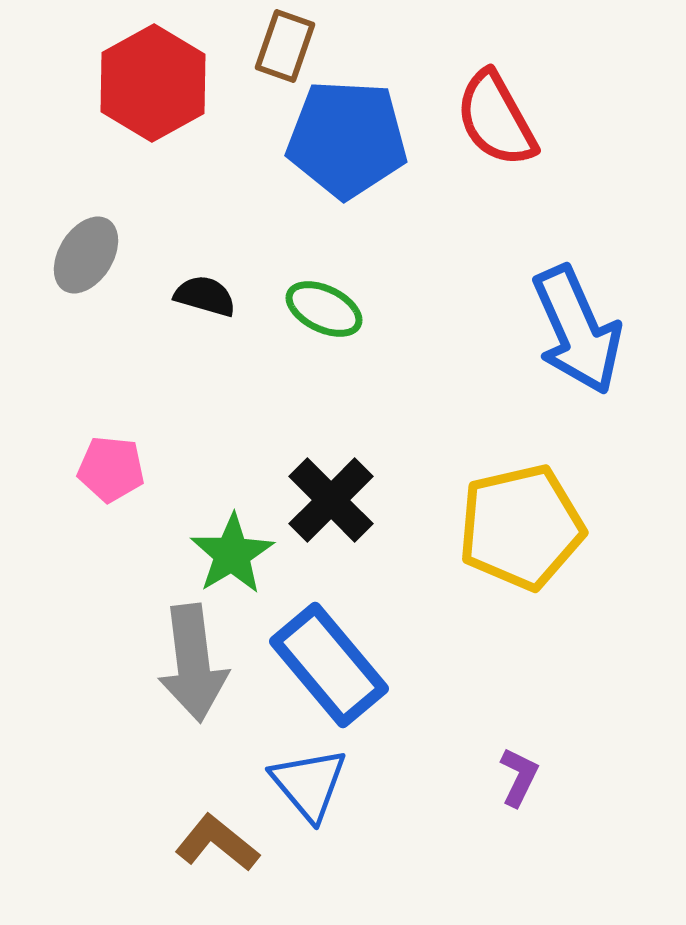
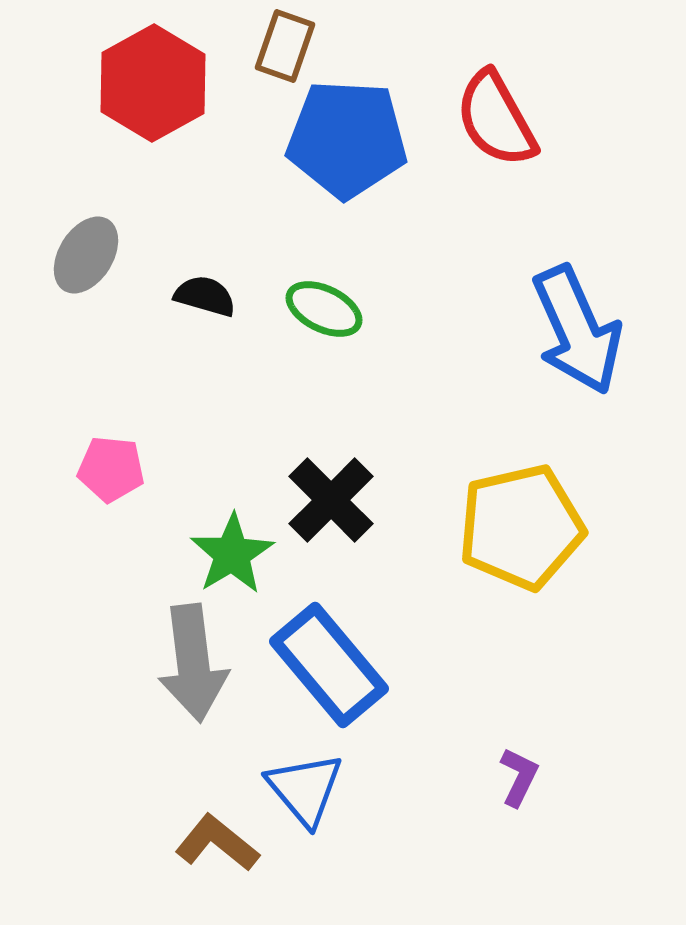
blue triangle: moved 4 px left, 5 px down
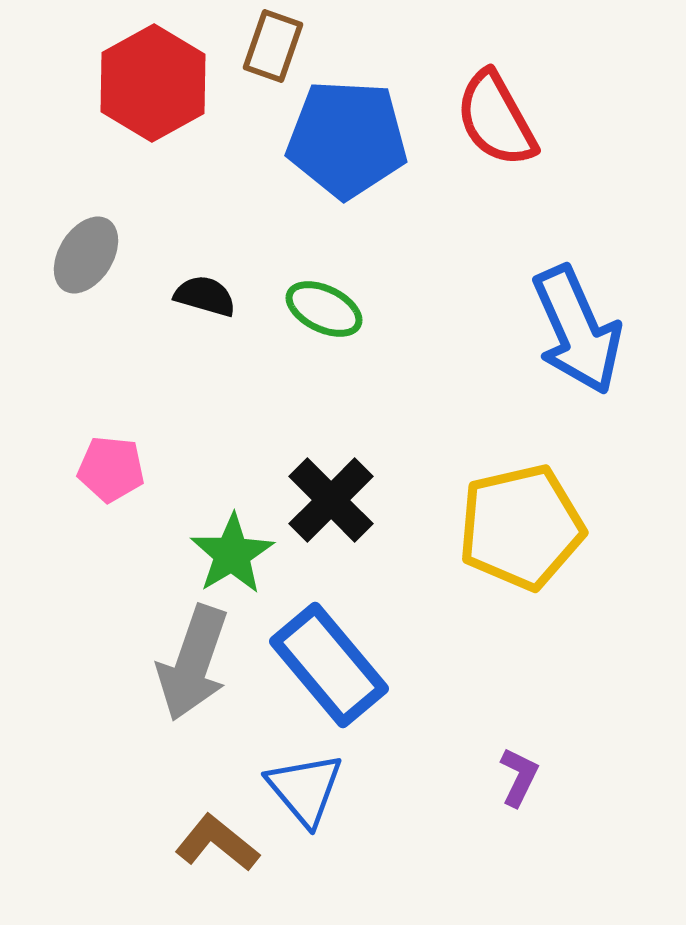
brown rectangle: moved 12 px left
gray arrow: rotated 26 degrees clockwise
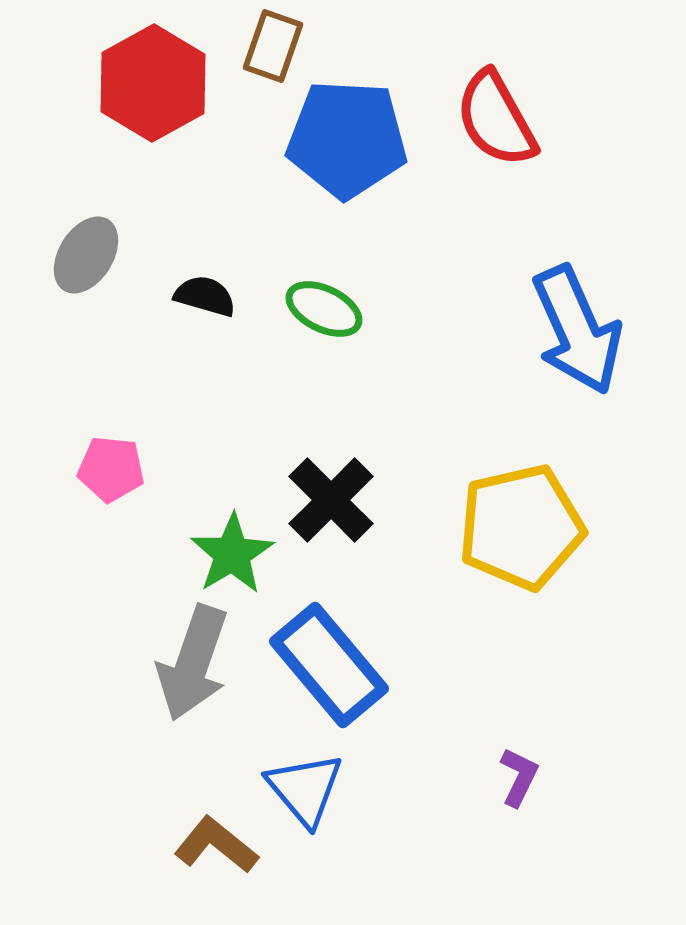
brown L-shape: moved 1 px left, 2 px down
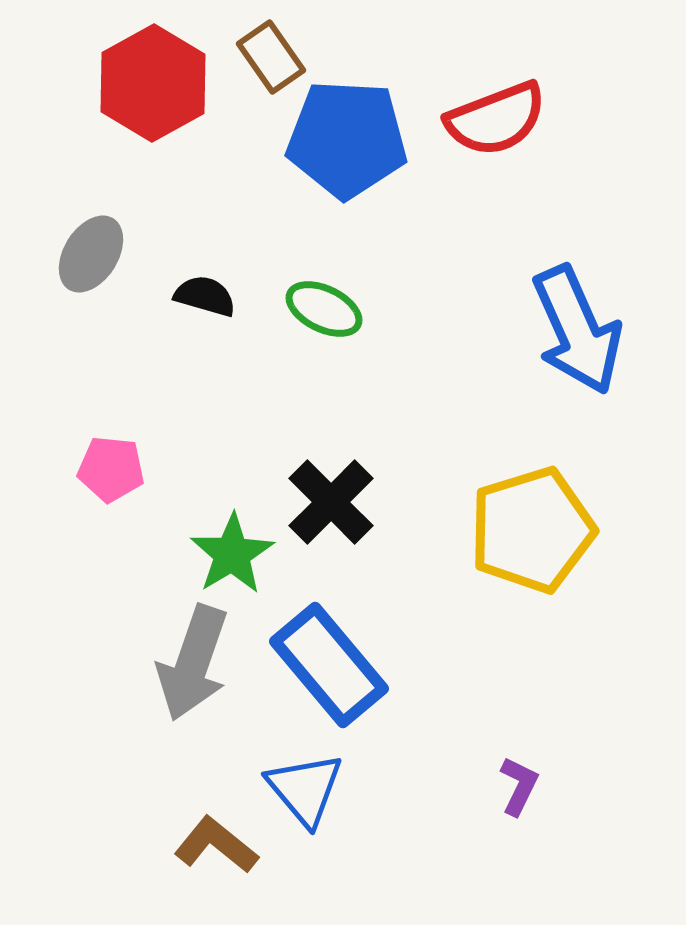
brown rectangle: moved 2 px left, 11 px down; rotated 54 degrees counterclockwise
red semicircle: rotated 82 degrees counterclockwise
gray ellipse: moved 5 px right, 1 px up
black cross: moved 2 px down
yellow pentagon: moved 11 px right, 3 px down; rotated 4 degrees counterclockwise
purple L-shape: moved 9 px down
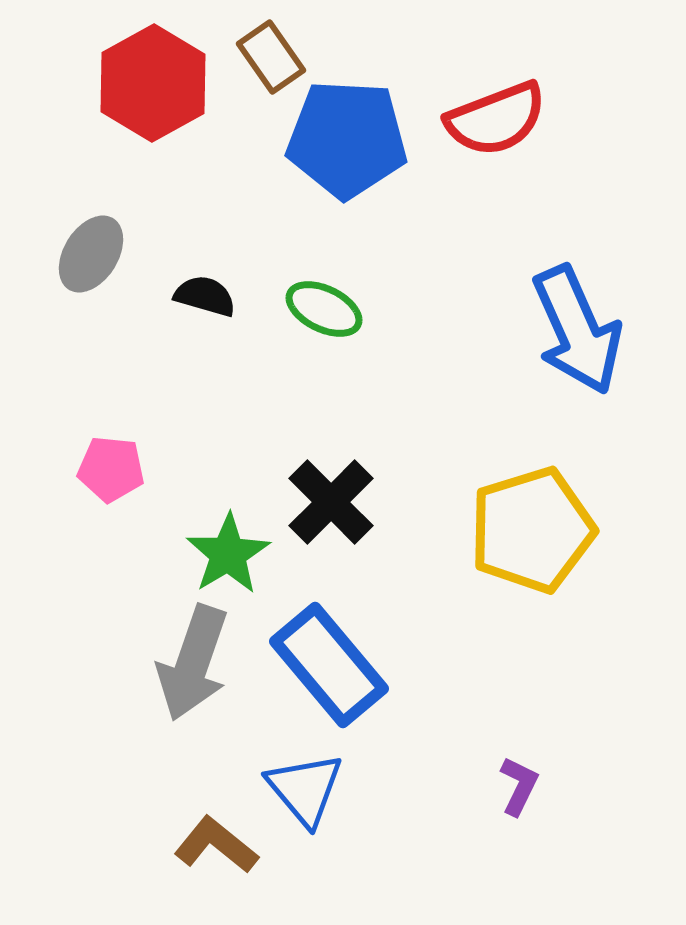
green star: moved 4 px left
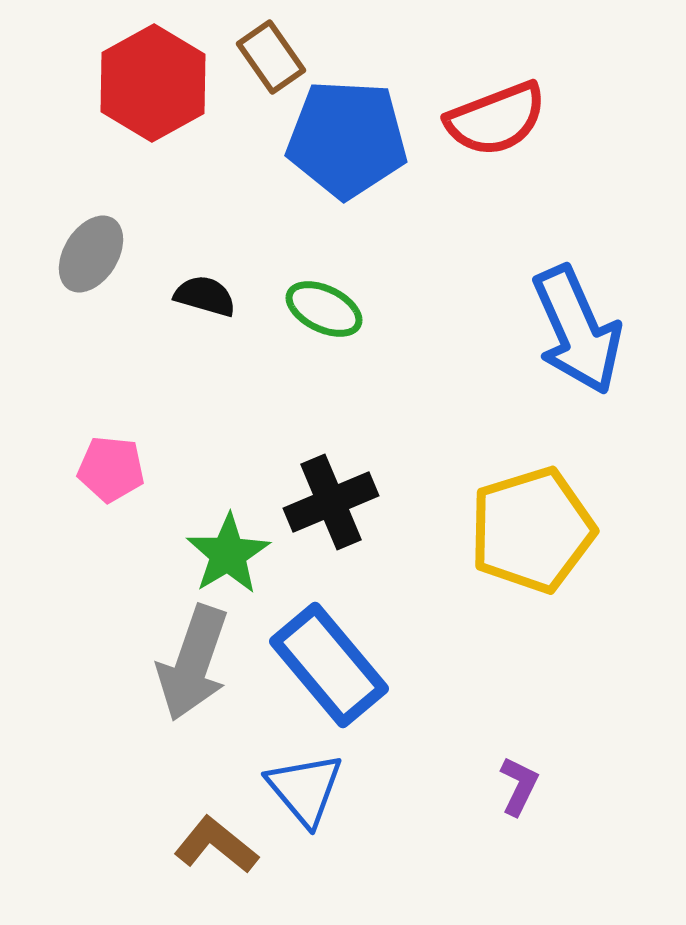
black cross: rotated 22 degrees clockwise
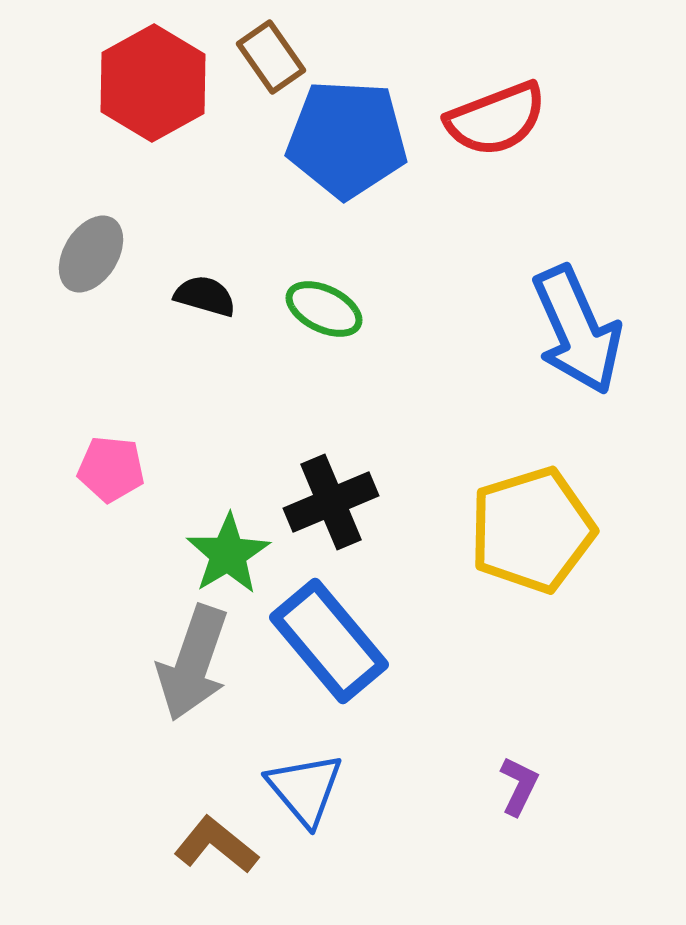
blue rectangle: moved 24 px up
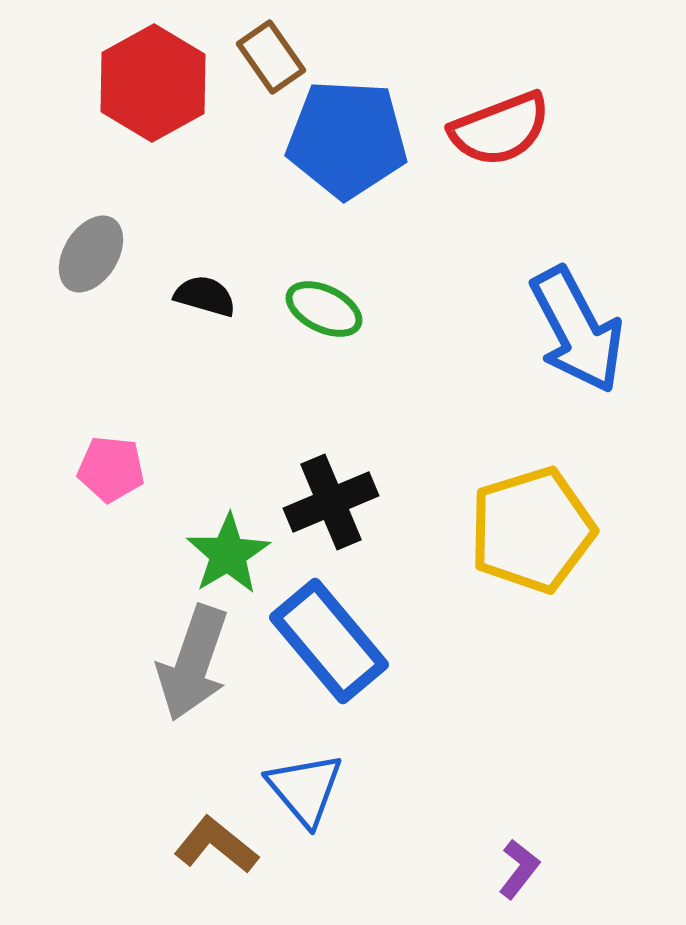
red semicircle: moved 4 px right, 10 px down
blue arrow: rotated 4 degrees counterclockwise
purple L-shape: moved 83 px down; rotated 12 degrees clockwise
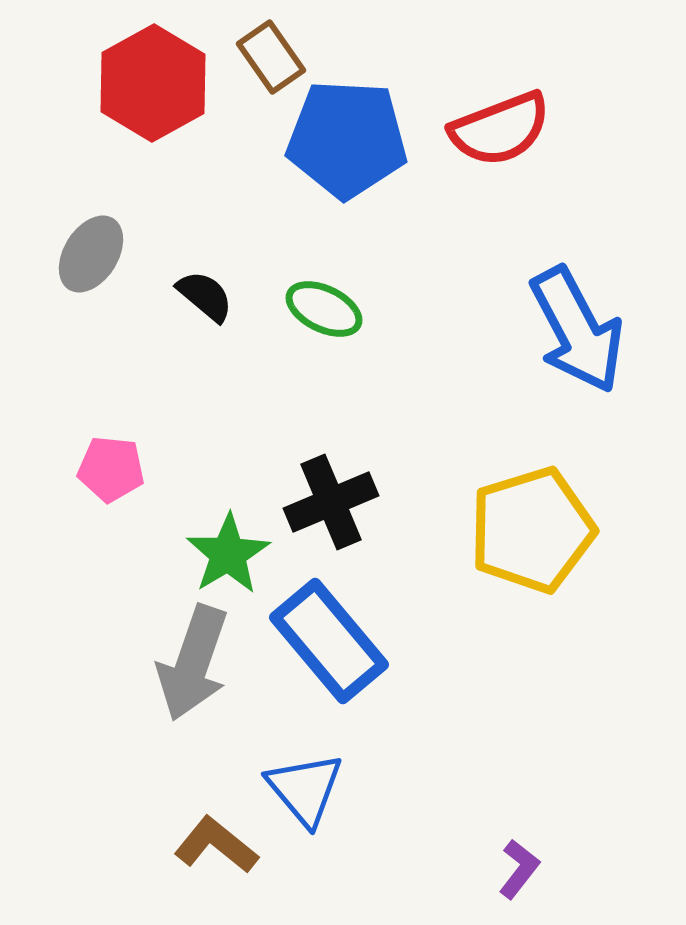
black semicircle: rotated 24 degrees clockwise
